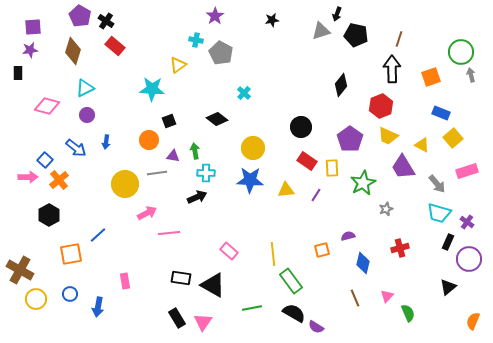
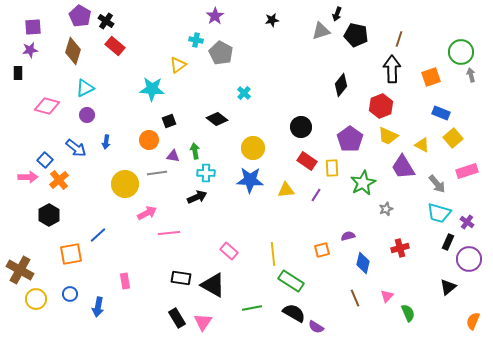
green rectangle at (291, 281): rotated 20 degrees counterclockwise
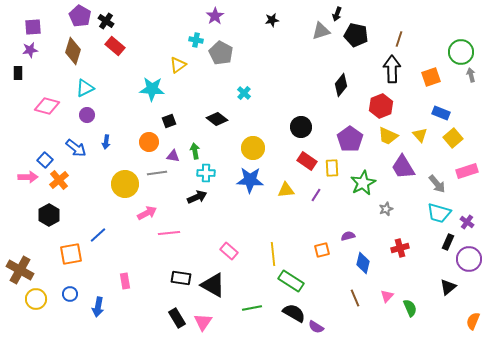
orange circle at (149, 140): moved 2 px down
yellow triangle at (422, 145): moved 2 px left, 10 px up; rotated 21 degrees clockwise
green semicircle at (408, 313): moved 2 px right, 5 px up
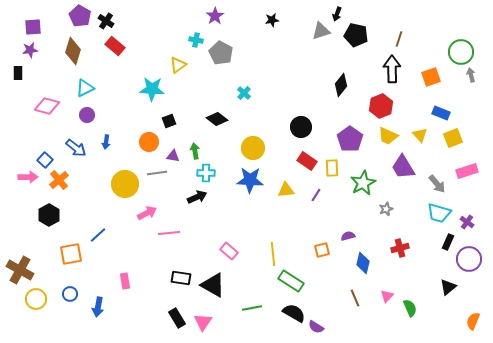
yellow square at (453, 138): rotated 18 degrees clockwise
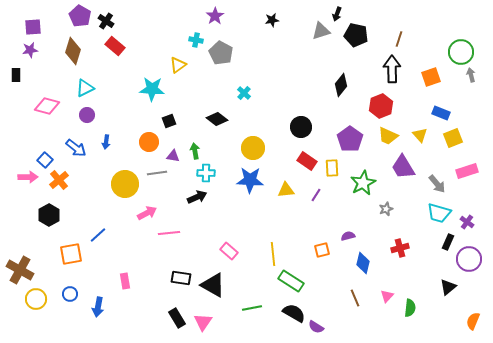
black rectangle at (18, 73): moved 2 px left, 2 px down
green semicircle at (410, 308): rotated 30 degrees clockwise
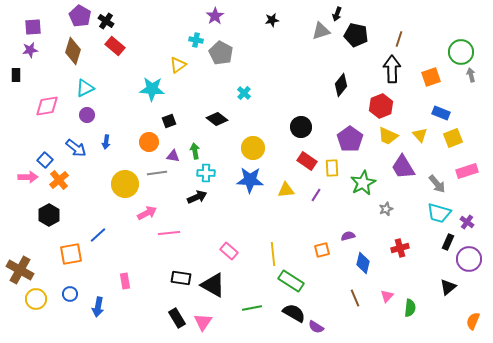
pink diamond at (47, 106): rotated 25 degrees counterclockwise
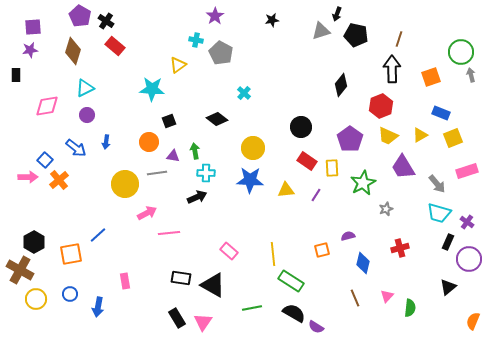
yellow triangle at (420, 135): rotated 42 degrees clockwise
black hexagon at (49, 215): moved 15 px left, 27 px down
